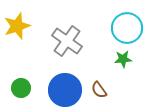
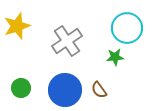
gray cross: rotated 20 degrees clockwise
green star: moved 8 px left, 2 px up
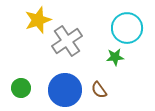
yellow star: moved 21 px right, 6 px up
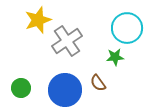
brown semicircle: moved 1 px left, 7 px up
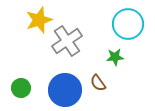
yellow star: moved 1 px right
cyan circle: moved 1 px right, 4 px up
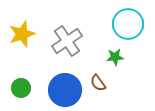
yellow star: moved 17 px left, 14 px down
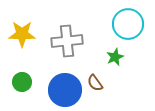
yellow star: rotated 20 degrees clockwise
gray cross: rotated 28 degrees clockwise
green star: rotated 18 degrees counterclockwise
brown semicircle: moved 3 px left
green circle: moved 1 px right, 6 px up
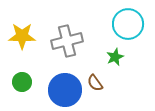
yellow star: moved 2 px down
gray cross: rotated 8 degrees counterclockwise
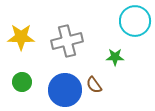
cyan circle: moved 7 px right, 3 px up
yellow star: moved 1 px left, 1 px down
green star: rotated 24 degrees clockwise
brown semicircle: moved 1 px left, 2 px down
